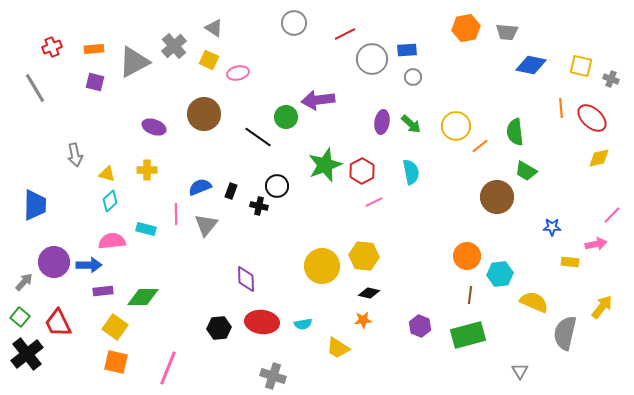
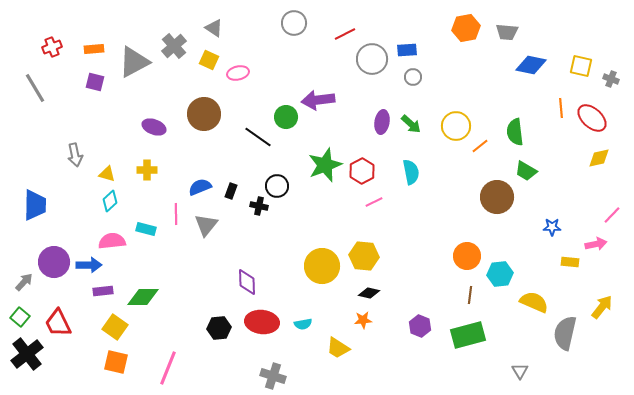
purple diamond at (246, 279): moved 1 px right, 3 px down
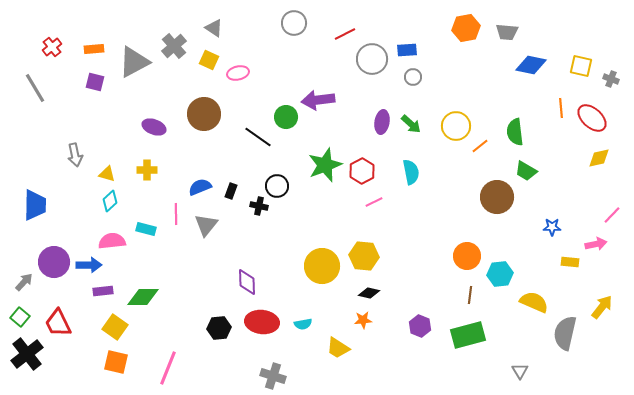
red cross at (52, 47): rotated 18 degrees counterclockwise
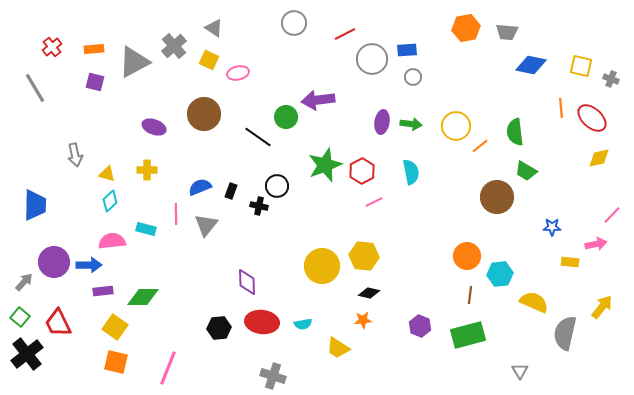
green arrow at (411, 124): rotated 35 degrees counterclockwise
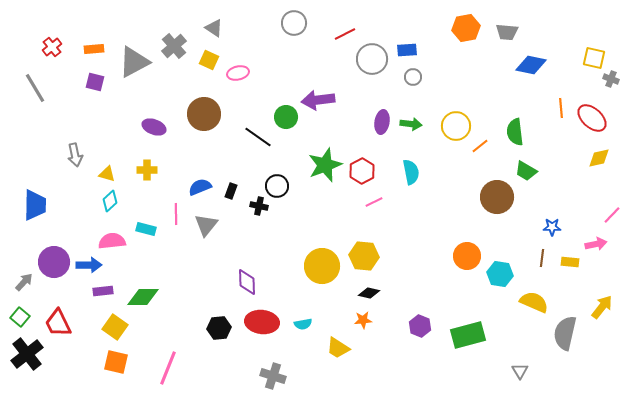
yellow square at (581, 66): moved 13 px right, 8 px up
cyan hexagon at (500, 274): rotated 15 degrees clockwise
brown line at (470, 295): moved 72 px right, 37 px up
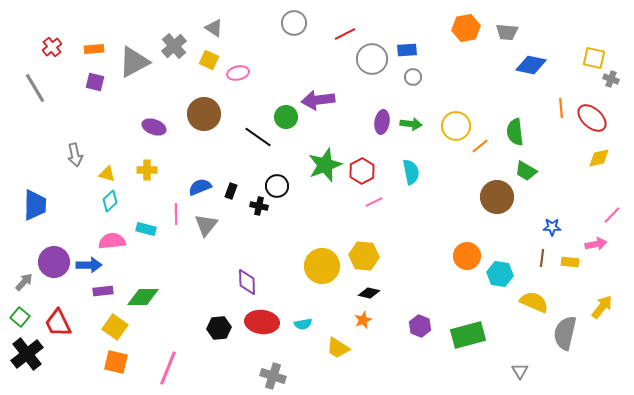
orange star at (363, 320): rotated 18 degrees counterclockwise
